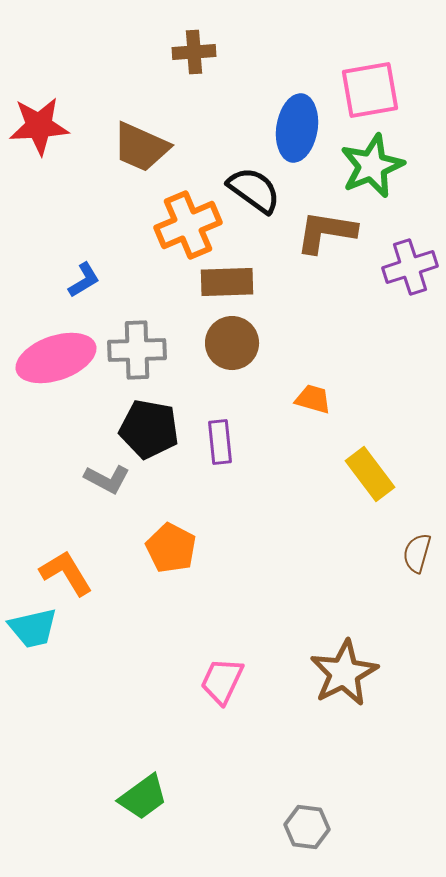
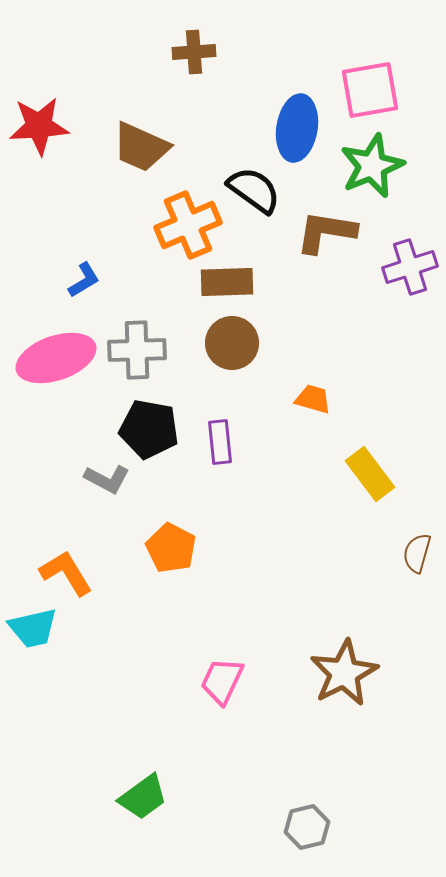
gray hexagon: rotated 21 degrees counterclockwise
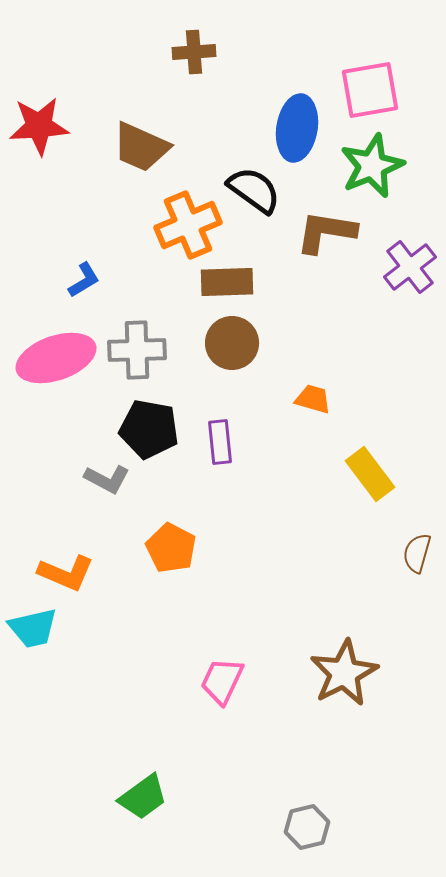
purple cross: rotated 20 degrees counterclockwise
orange L-shape: rotated 144 degrees clockwise
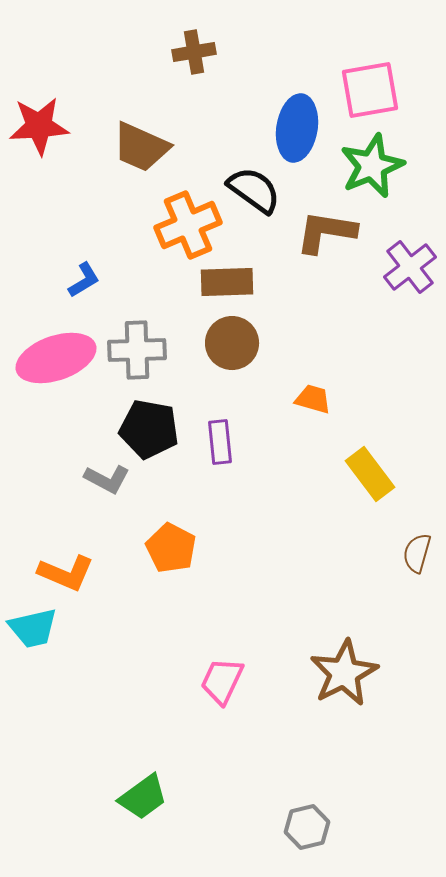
brown cross: rotated 6 degrees counterclockwise
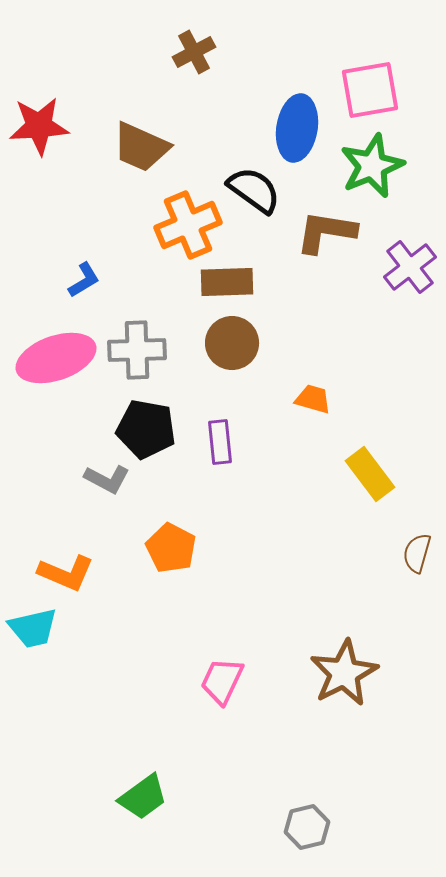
brown cross: rotated 18 degrees counterclockwise
black pentagon: moved 3 px left
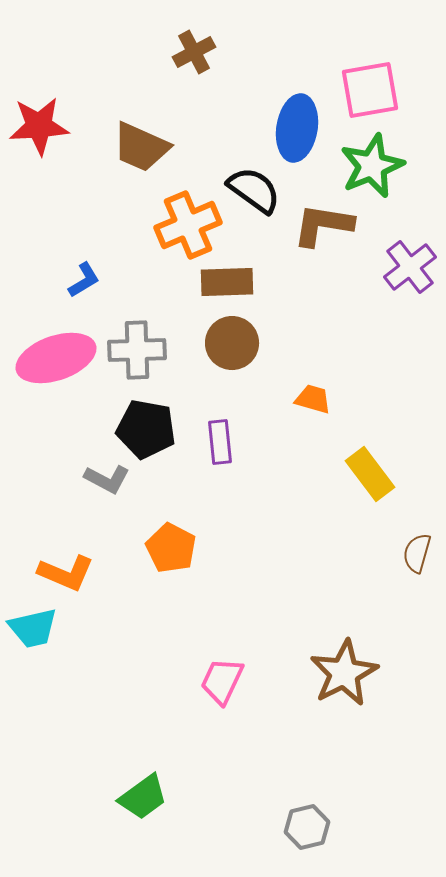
brown L-shape: moved 3 px left, 7 px up
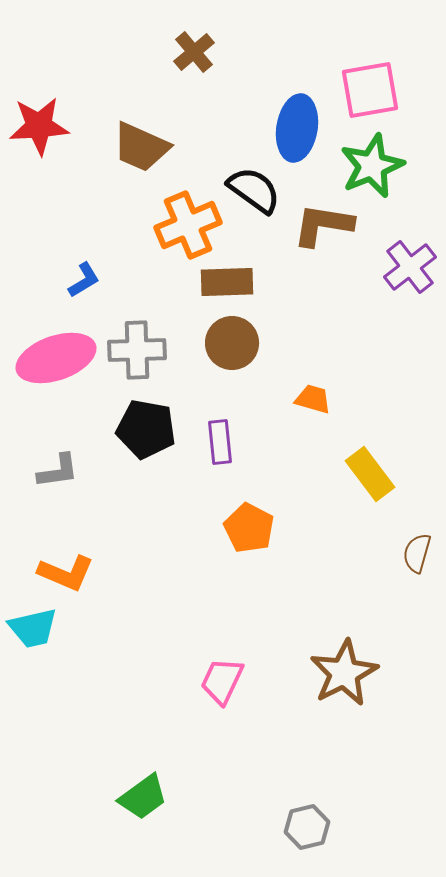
brown cross: rotated 12 degrees counterclockwise
gray L-shape: moved 49 px left, 8 px up; rotated 36 degrees counterclockwise
orange pentagon: moved 78 px right, 20 px up
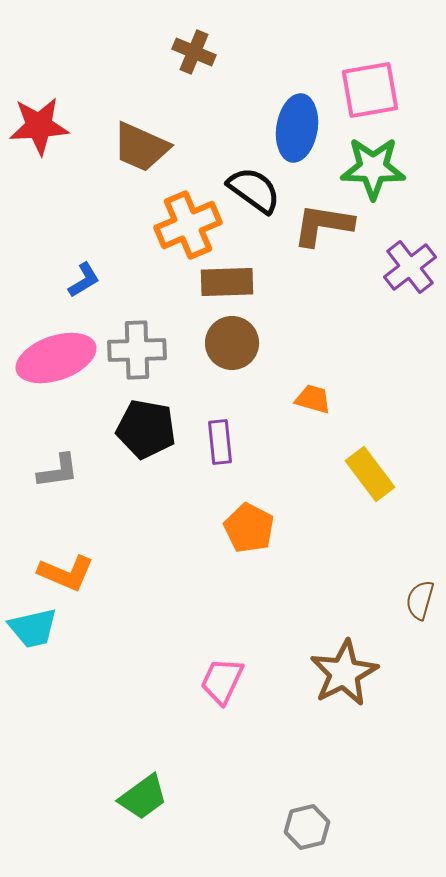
brown cross: rotated 27 degrees counterclockwise
green star: moved 1 px right, 2 px down; rotated 24 degrees clockwise
brown semicircle: moved 3 px right, 47 px down
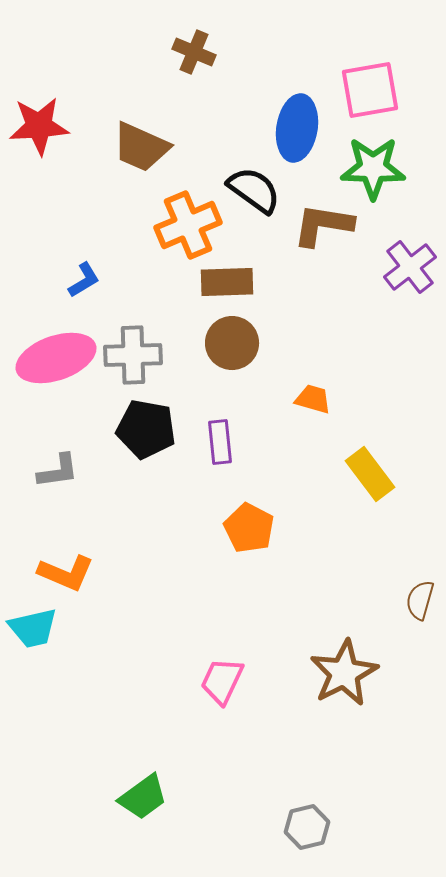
gray cross: moved 4 px left, 5 px down
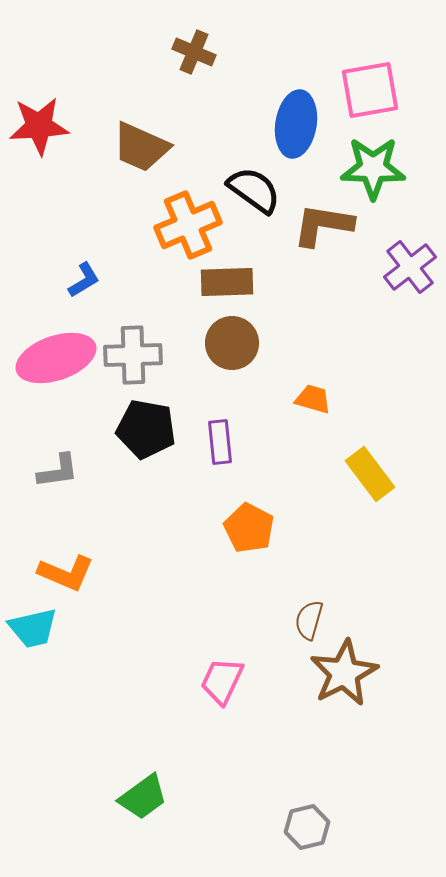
blue ellipse: moved 1 px left, 4 px up
brown semicircle: moved 111 px left, 20 px down
